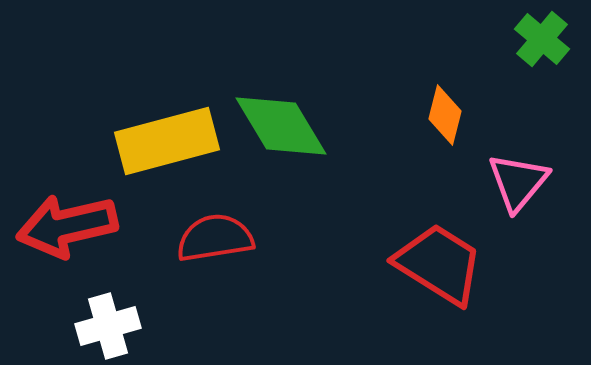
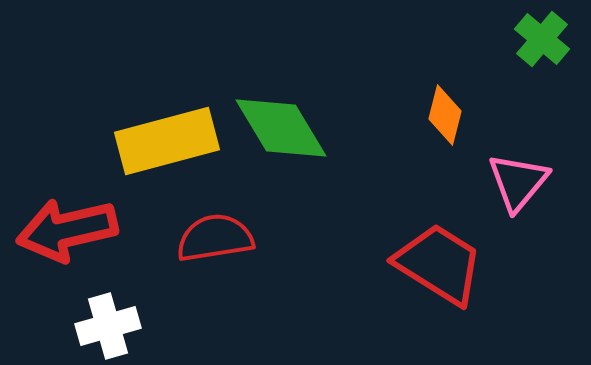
green diamond: moved 2 px down
red arrow: moved 4 px down
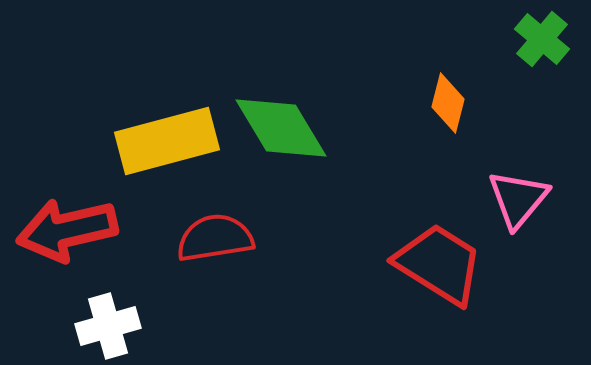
orange diamond: moved 3 px right, 12 px up
pink triangle: moved 17 px down
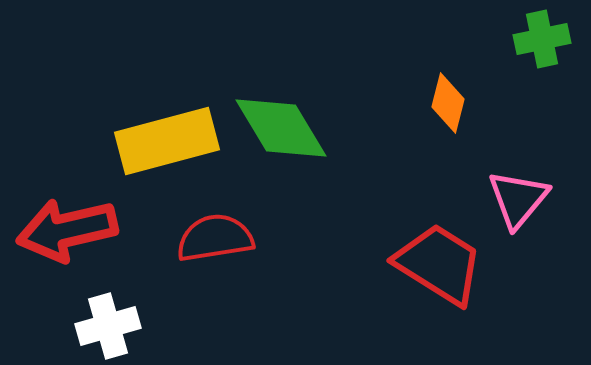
green cross: rotated 38 degrees clockwise
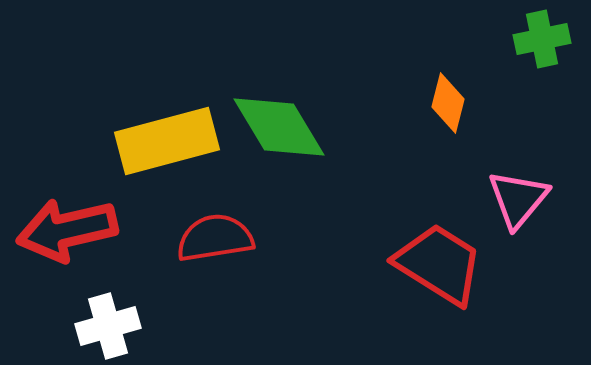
green diamond: moved 2 px left, 1 px up
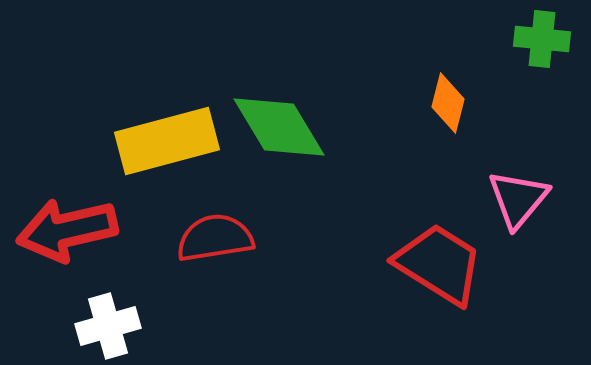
green cross: rotated 18 degrees clockwise
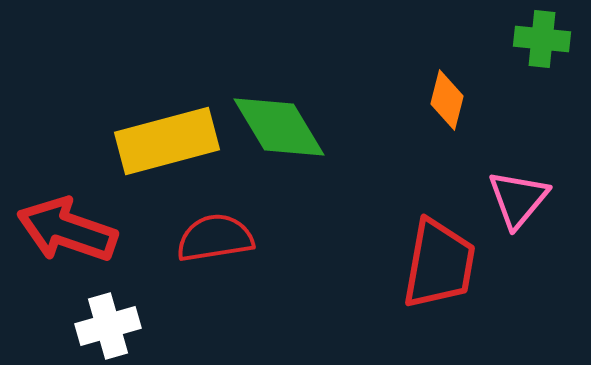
orange diamond: moved 1 px left, 3 px up
red arrow: rotated 32 degrees clockwise
red trapezoid: rotated 68 degrees clockwise
